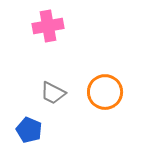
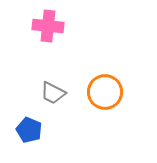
pink cross: rotated 16 degrees clockwise
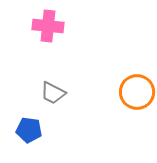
orange circle: moved 32 px right
blue pentagon: rotated 15 degrees counterclockwise
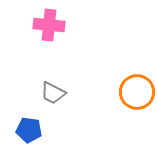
pink cross: moved 1 px right, 1 px up
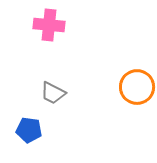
orange circle: moved 5 px up
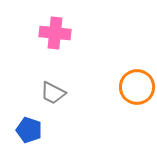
pink cross: moved 6 px right, 8 px down
blue pentagon: rotated 10 degrees clockwise
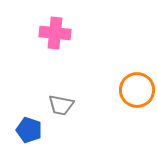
orange circle: moved 3 px down
gray trapezoid: moved 8 px right, 12 px down; rotated 16 degrees counterclockwise
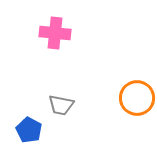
orange circle: moved 8 px down
blue pentagon: rotated 10 degrees clockwise
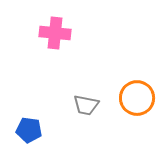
gray trapezoid: moved 25 px right
blue pentagon: rotated 20 degrees counterclockwise
